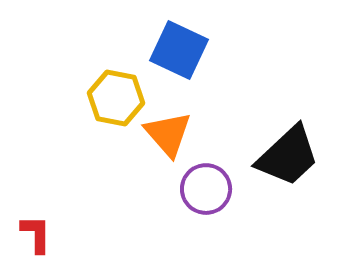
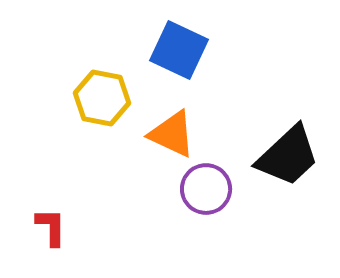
yellow hexagon: moved 14 px left
orange triangle: moved 4 px right; rotated 24 degrees counterclockwise
red L-shape: moved 15 px right, 7 px up
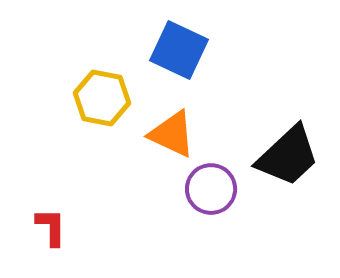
purple circle: moved 5 px right
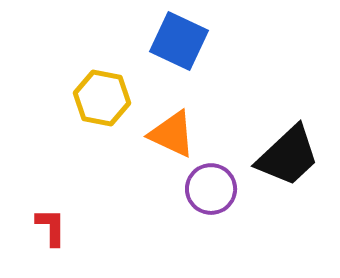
blue square: moved 9 px up
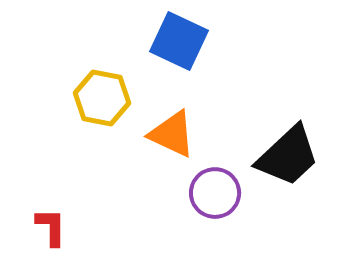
purple circle: moved 4 px right, 4 px down
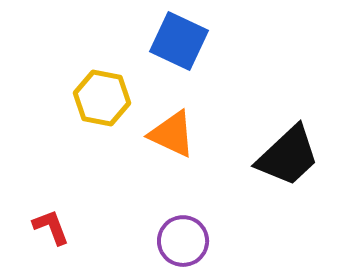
purple circle: moved 32 px left, 48 px down
red L-shape: rotated 21 degrees counterclockwise
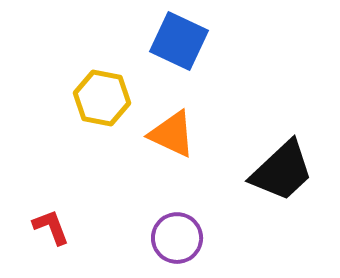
black trapezoid: moved 6 px left, 15 px down
purple circle: moved 6 px left, 3 px up
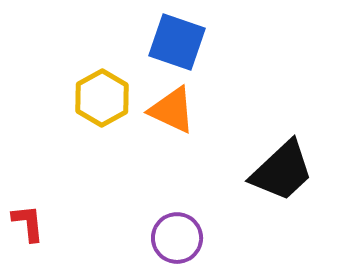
blue square: moved 2 px left, 1 px down; rotated 6 degrees counterclockwise
yellow hexagon: rotated 20 degrees clockwise
orange triangle: moved 24 px up
red L-shape: moved 23 px left, 4 px up; rotated 15 degrees clockwise
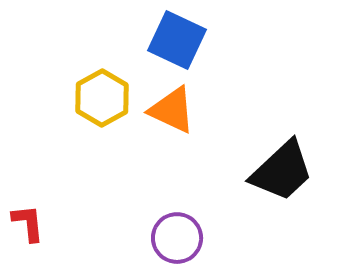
blue square: moved 2 px up; rotated 6 degrees clockwise
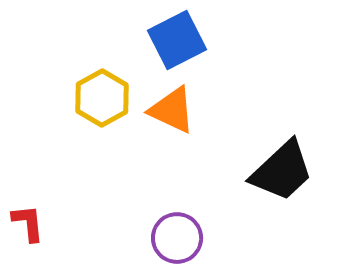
blue square: rotated 38 degrees clockwise
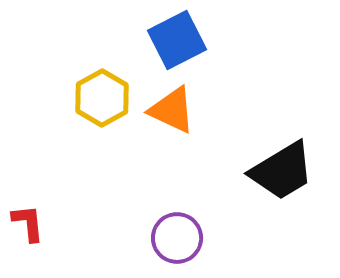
black trapezoid: rotated 12 degrees clockwise
